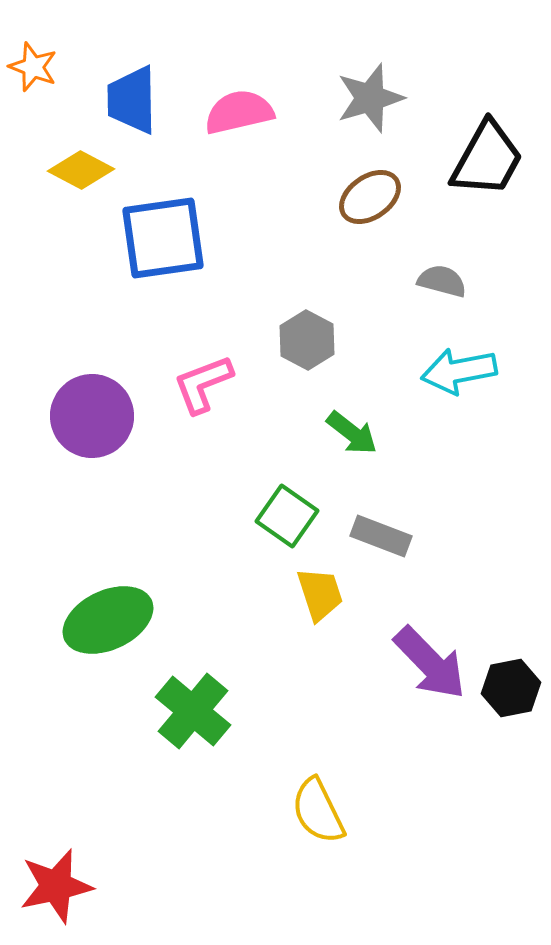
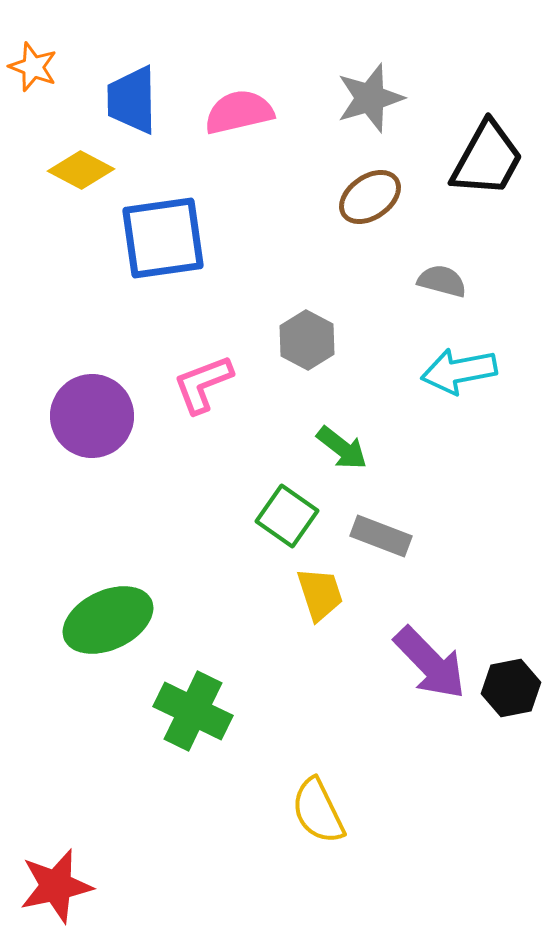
green arrow: moved 10 px left, 15 px down
green cross: rotated 14 degrees counterclockwise
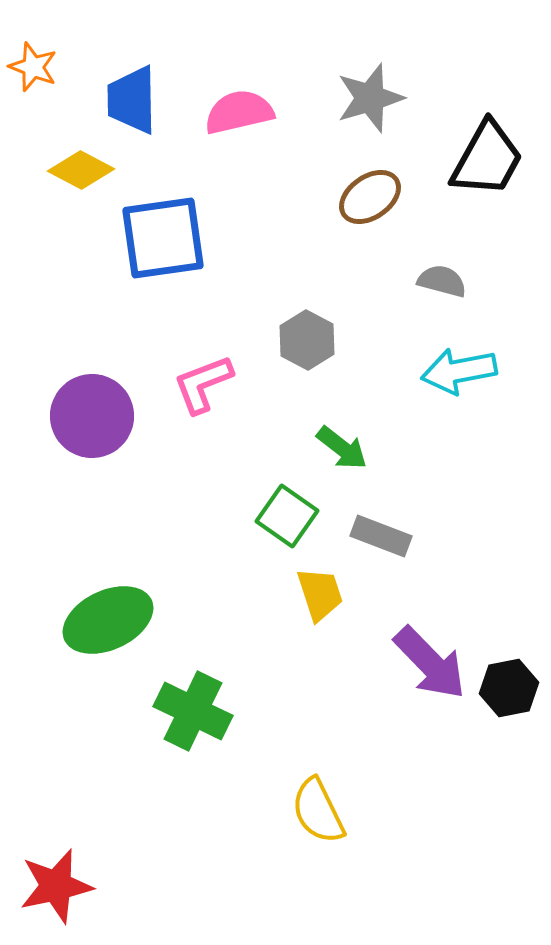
black hexagon: moved 2 px left
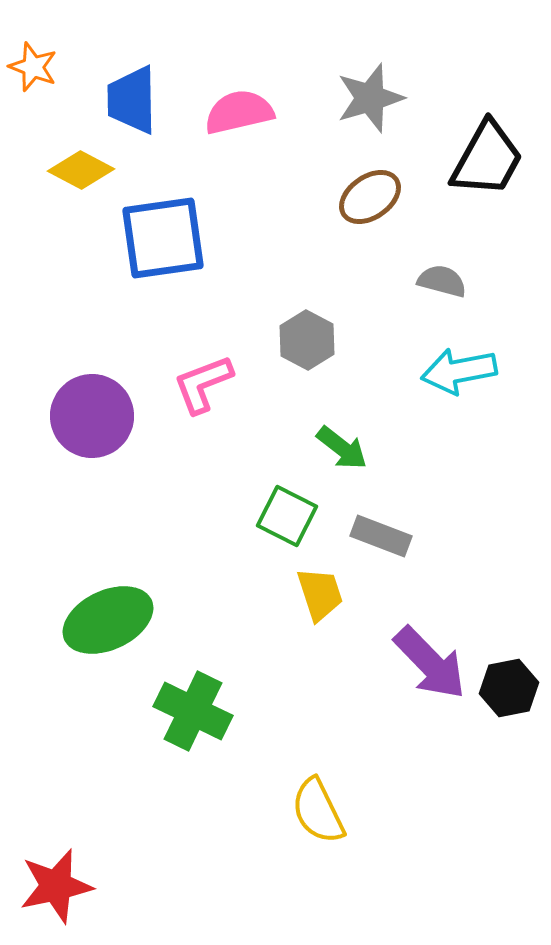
green square: rotated 8 degrees counterclockwise
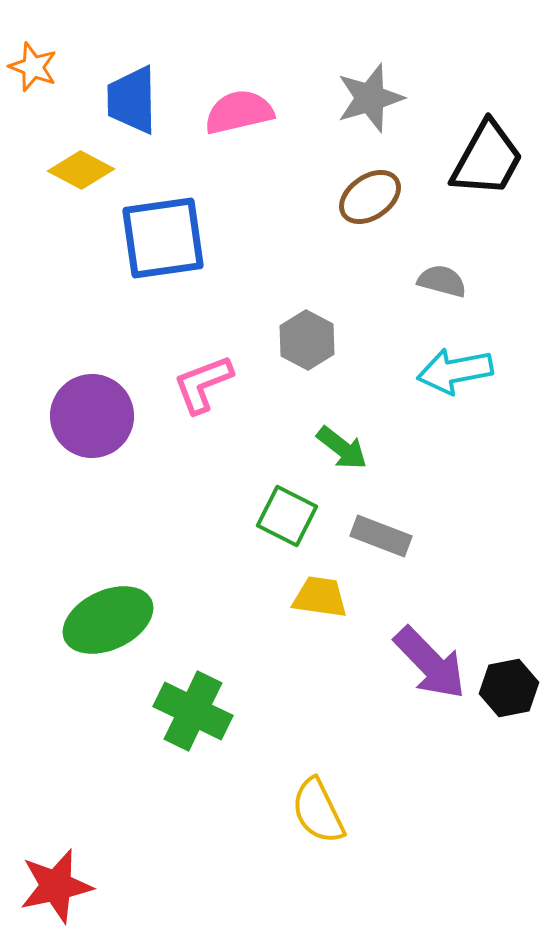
cyan arrow: moved 4 px left
yellow trapezoid: moved 3 px down; rotated 64 degrees counterclockwise
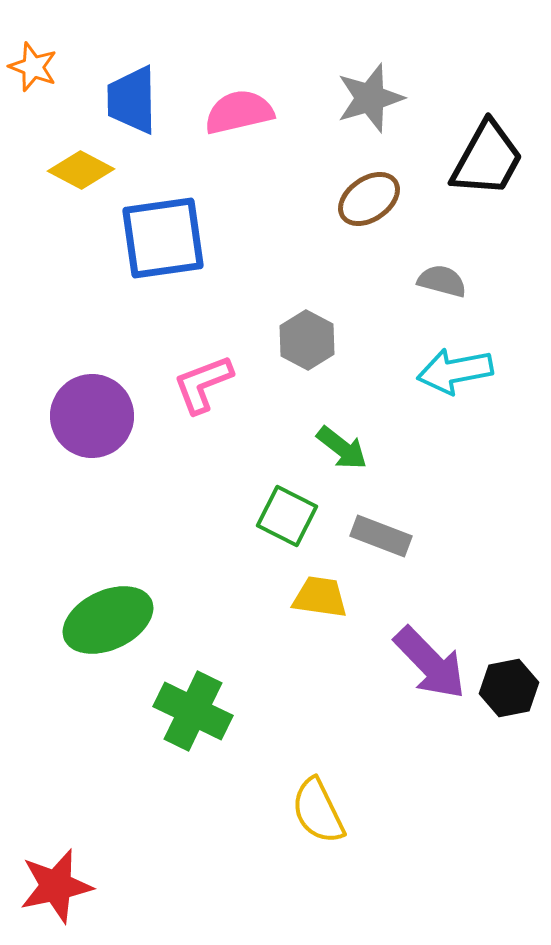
brown ellipse: moved 1 px left, 2 px down
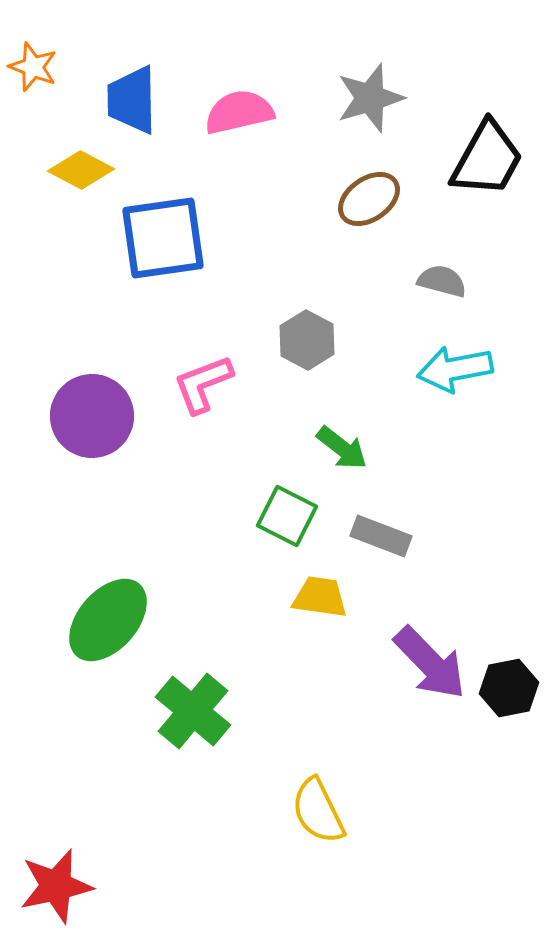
cyan arrow: moved 2 px up
green ellipse: rotated 24 degrees counterclockwise
green cross: rotated 14 degrees clockwise
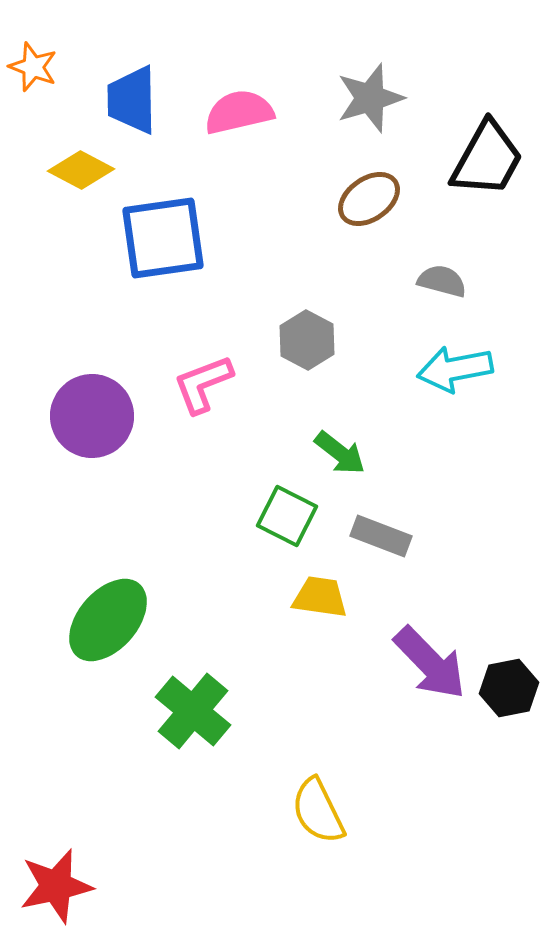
green arrow: moved 2 px left, 5 px down
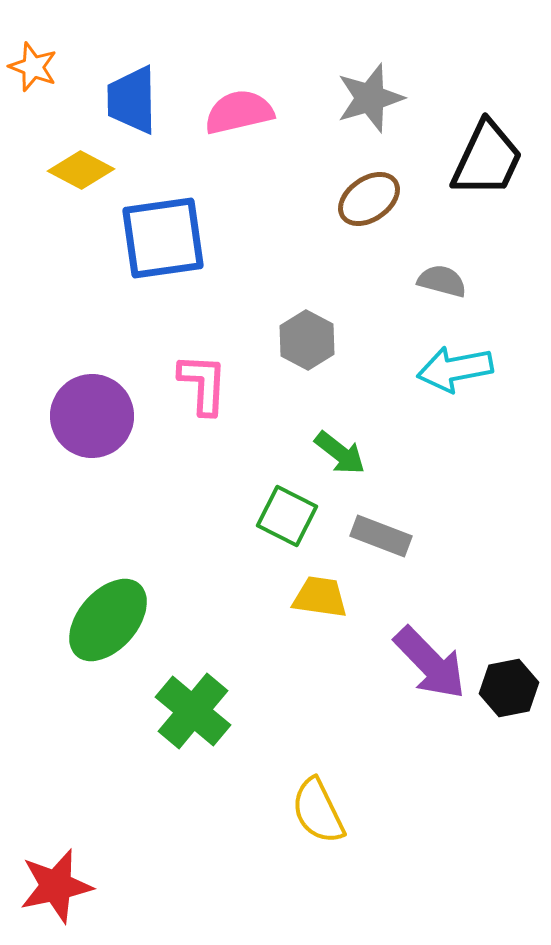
black trapezoid: rotated 4 degrees counterclockwise
pink L-shape: rotated 114 degrees clockwise
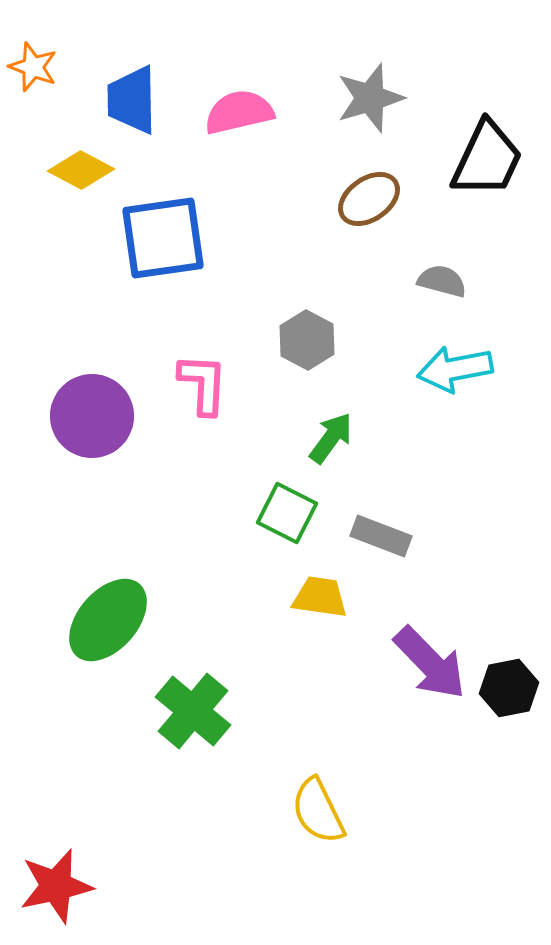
green arrow: moved 9 px left, 15 px up; rotated 92 degrees counterclockwise
green square: moved 3 px up
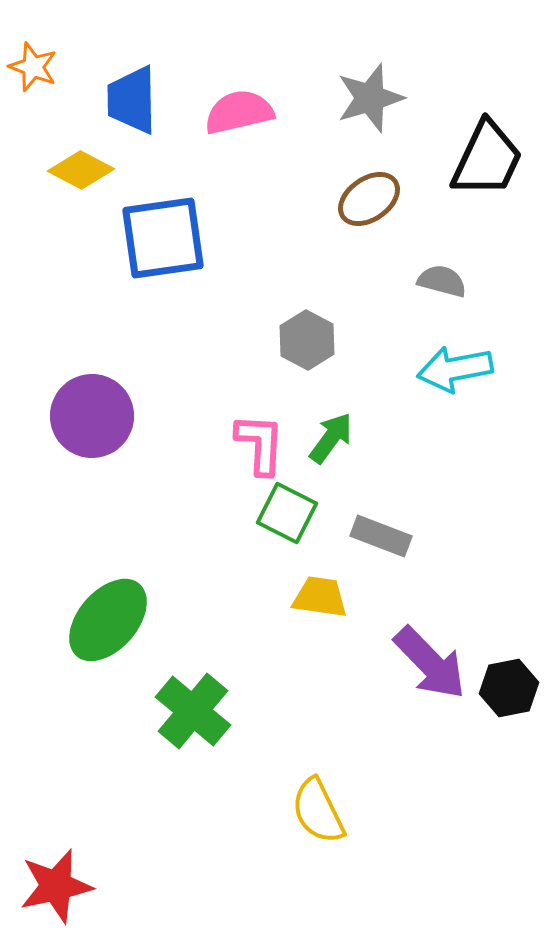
pink L-shape: moved 57 px right, 60 px down
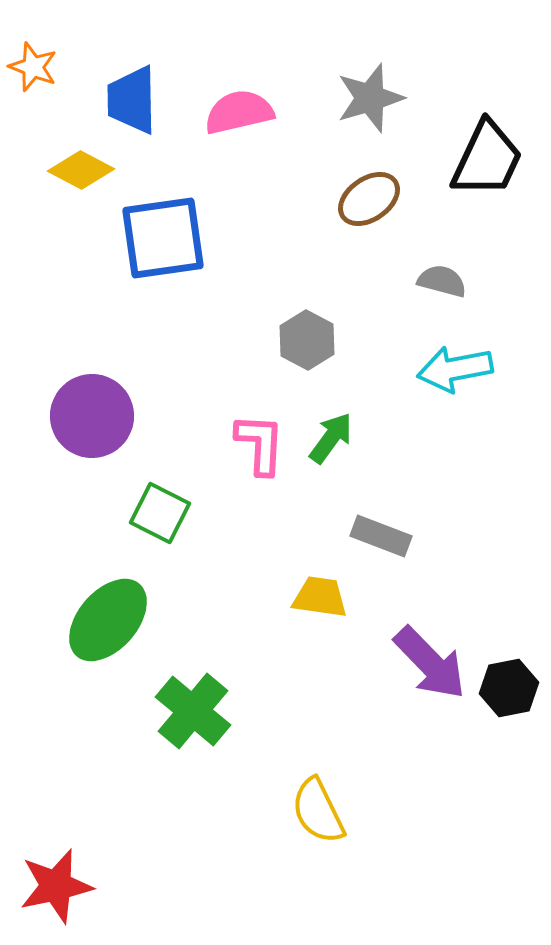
green square: moved 127 px left
